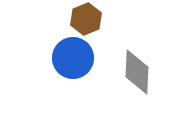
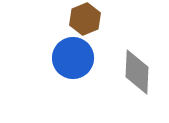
brown hexagon: moved 1 px left
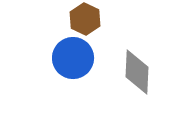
brown hexagon: rotated 12 degrees counterclockwise
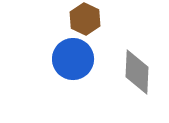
blue circle: moved 1 px down
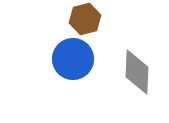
brown hexagon: rotated 20 degrees clockwise
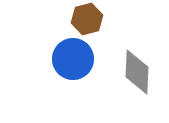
brown hexagon: moved 2 px right
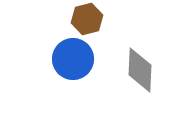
gray diamond: moved 3 px right, 2 px up
